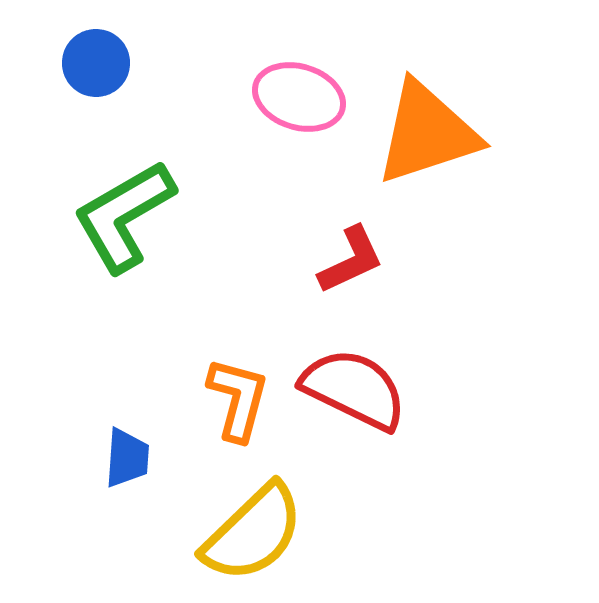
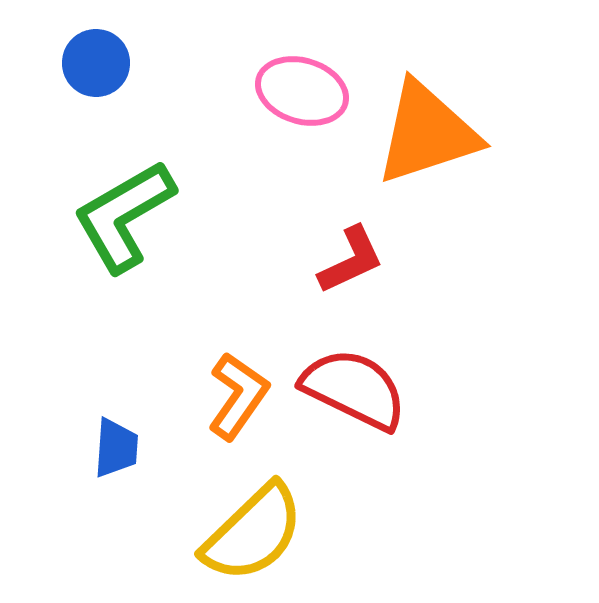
pink ellipse: moved 3 px right, 6 px up
orange L-shape: moved 3 px up; rotated 20 degrees clockwise
blue trapezoid: moved 11 px left, 10 px up
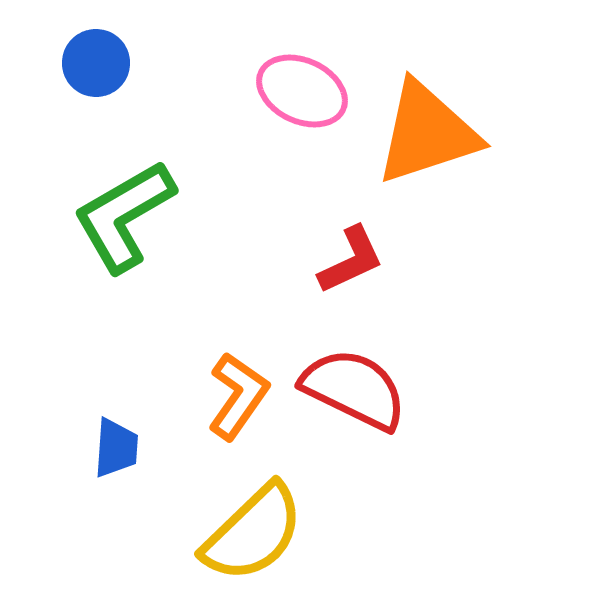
pink ellipse: rotated 8 degrees clockwise
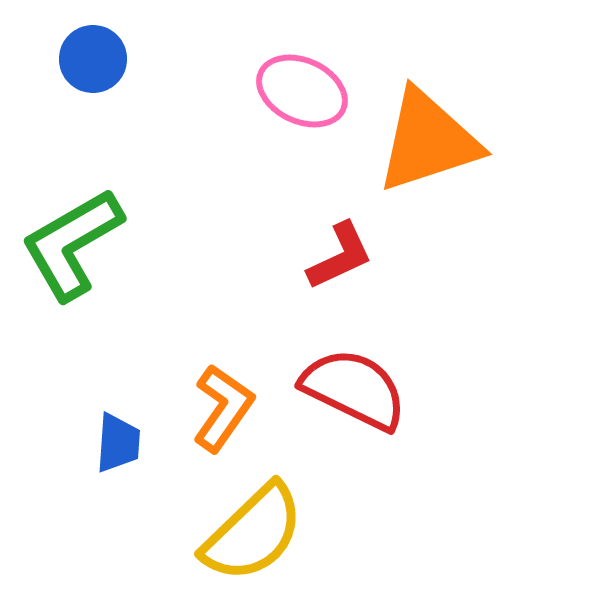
blue circle: moved 3 px left, 4 px up
orange triangle: moved 1 px right, 8 px down
green L-shape: moved 52 px left, 28 px down
red L-shape: moved 11 px left, 4 px up
orange L-shape: moved 15 px left, 12 px down
blue trapezoid: moved 2 px right, 5 px up
